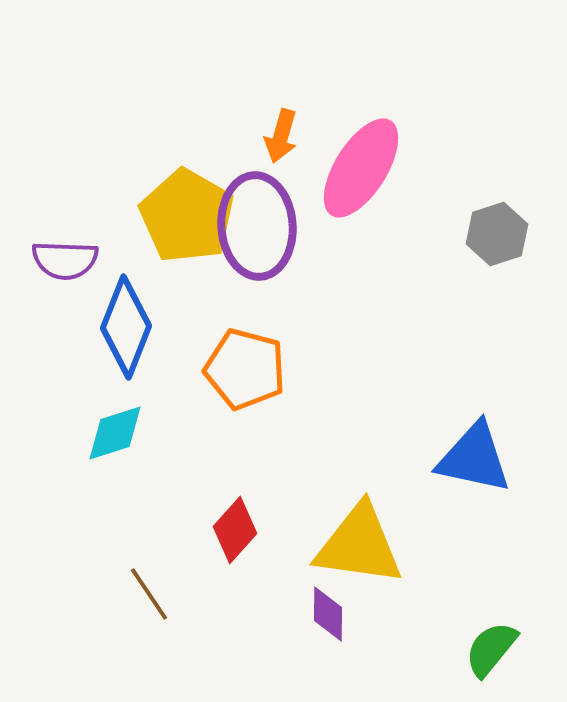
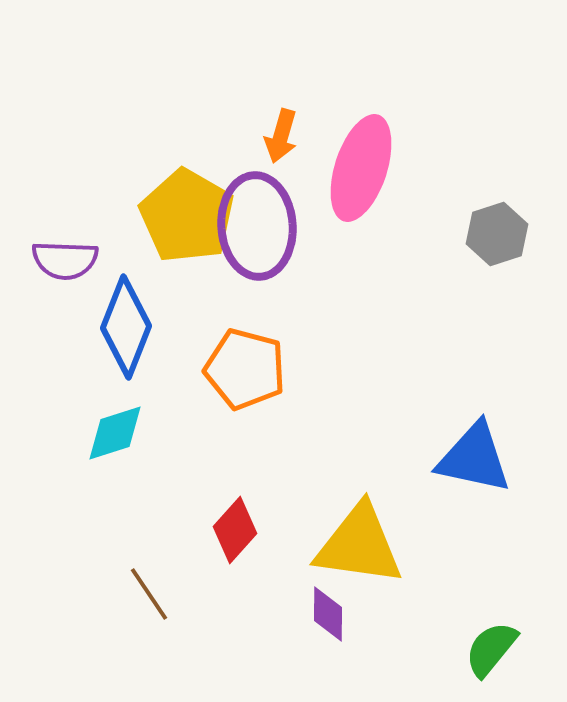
pink ellipse: rotated 14 degrees counterclockwise
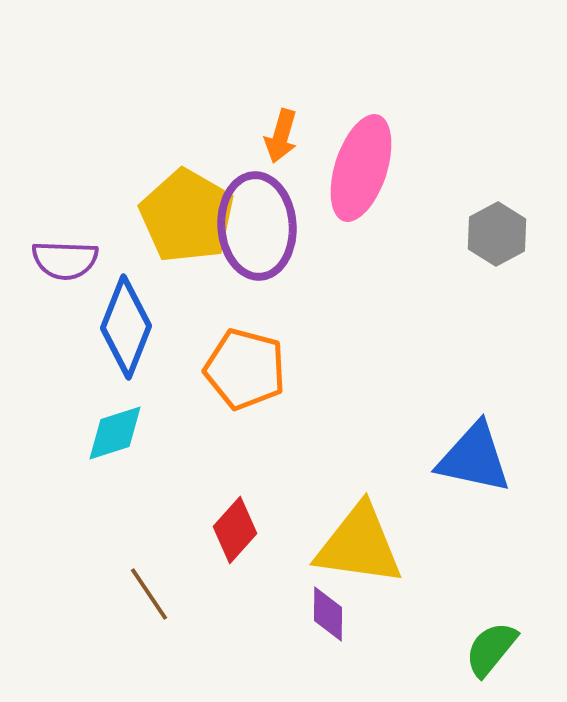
gray hexagon: rotated 10 degrees counterclockwise
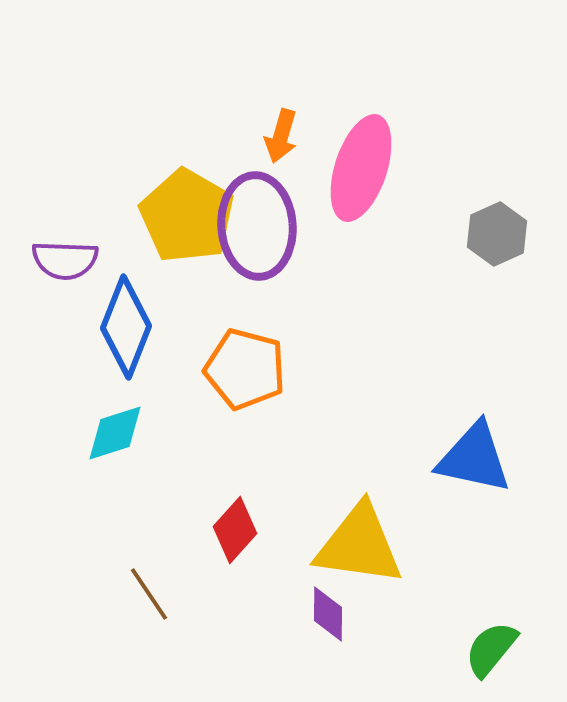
gray hexagon: rotated 4 degrees clockwise
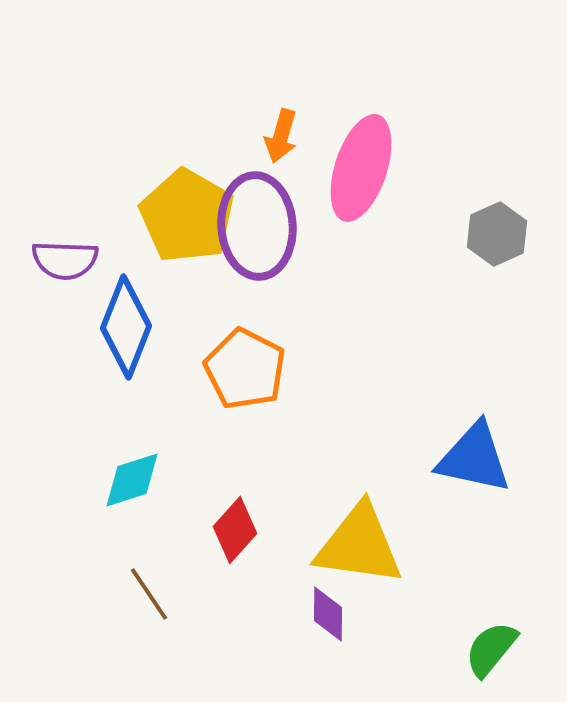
orange pentagon: rotated 12 degrees clockwise
cyan diamond: moved 17 px right, 47 px down
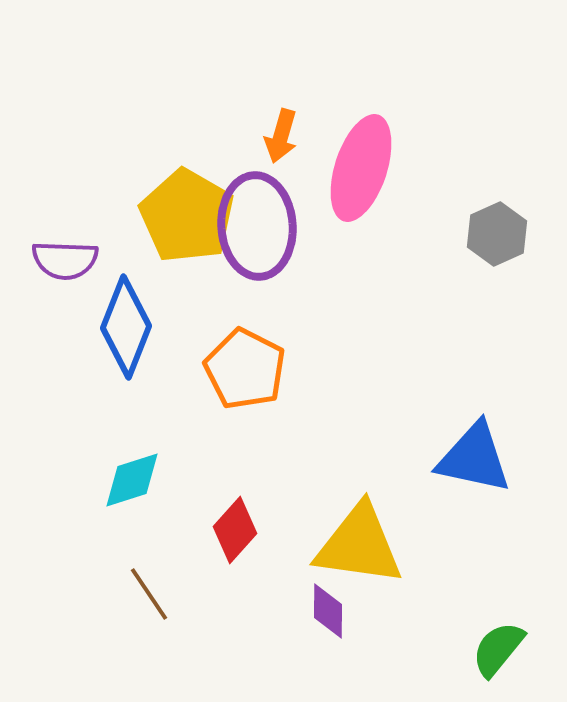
purple diamond: moved 3 px up
green semicircle: moved 7 px right
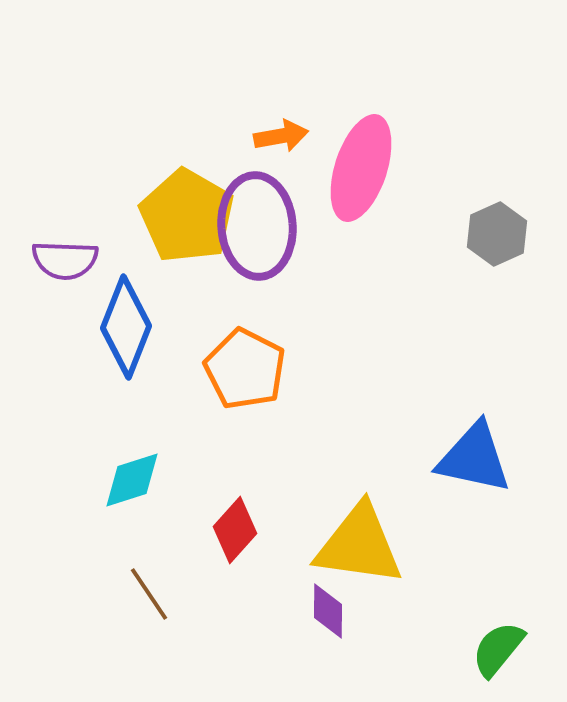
orange arrow: rotated 116 degrees counterclockwise
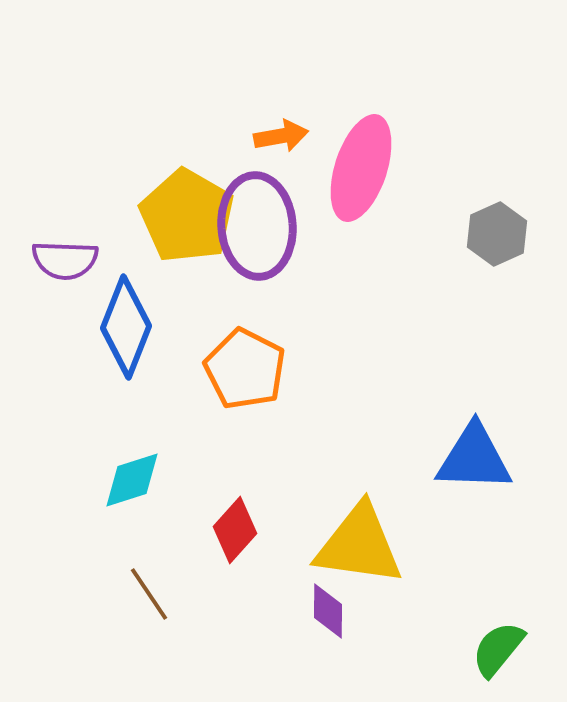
blue triangle: rotated 10 degrees counterclockwise
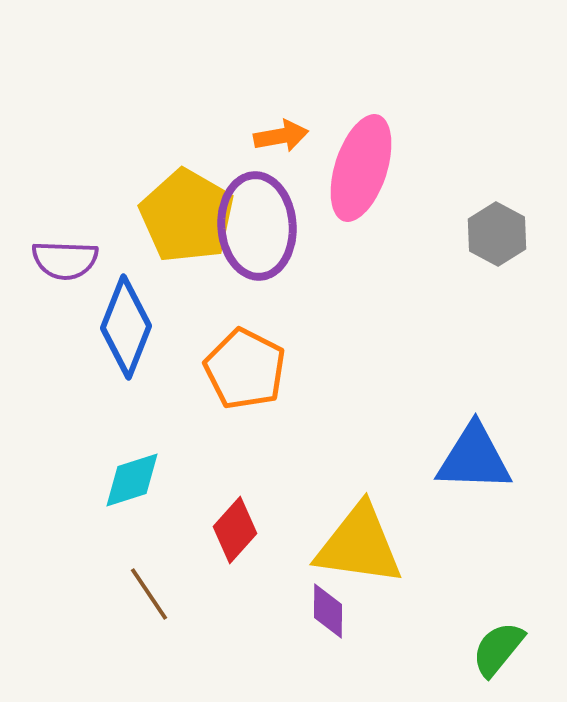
gray hexagon: rotated 8 degrees counterclockwise
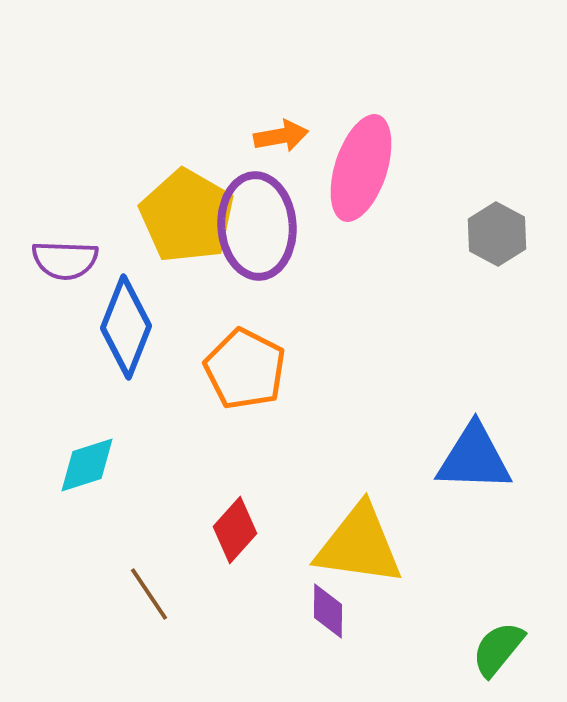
cyan diamond: moved 45 px left, 15 px up
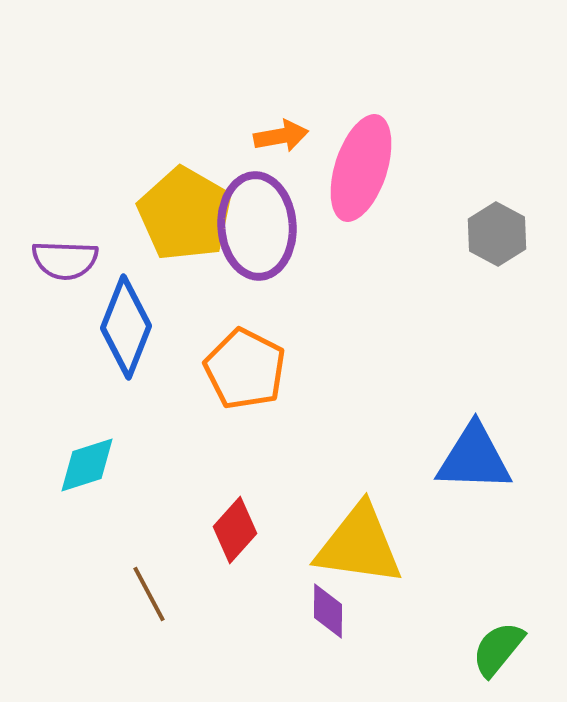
yellow pentagon: moved 2 px left, 2 px up
brown line: rotated 6 degrees clockwise
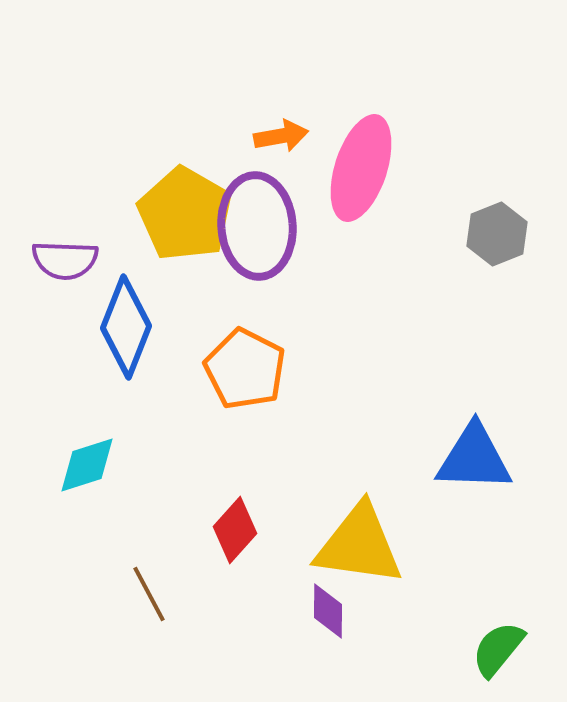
gray hexagon: rotated 10 degrees clockwise
